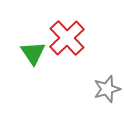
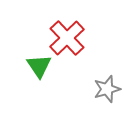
green triangle: moved 6 px right, 13 px down
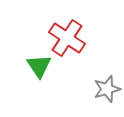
red cross: rotated 12 degrees counterclockwise
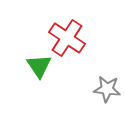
gray star: rotated 24 degrees clockwise
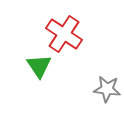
red cross: moved 3 px left, 4 px up
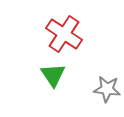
green triangle: moved 14 px right, 9 px down
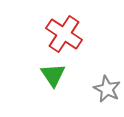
gray star: rotated 20 degrees clockwise
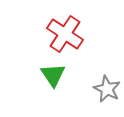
red cross: moved 1 px right
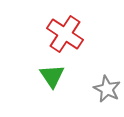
green triangle: moved 1 px left, 1 px down
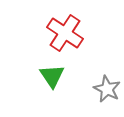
red cross: moved 1 px up
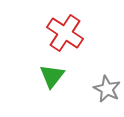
green triangle: rotated 12 degrees clockwise
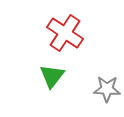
gray star: rotated 24 degrees counterclockwise
